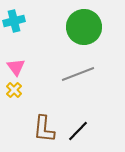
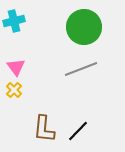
gray line: moved 3 px right, 5 px up
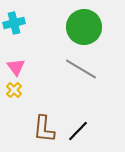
cyan cross: moved 2 px down
gray line: rotated 52 degrees clockwise
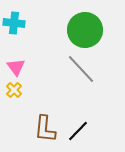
cyan cross: rotated 20 degrees clockwise
green circle: moved 1 px right, 3 px down
gray line: rotated 16 degrees clockwise
brown L-shape: moved 1 px right
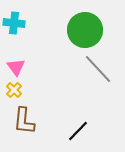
gray line: moved 17 px right
brown L-shape: moved 21 px left, 8 px up
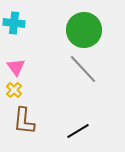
green circle: moved 1 px left
gray line: moved 15 px left
black line: rotated 15 degrees clockwise
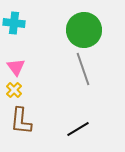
gray line: rotated 24 degrees clockwise
brown L-shape: moved 3 px left
black line: moved 2 px up
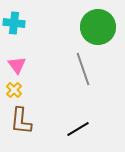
green circle: moved 14 px right, 3 px up
pink triangle: moved 1 px right, 2 px up
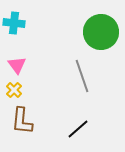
green circle: moved 3 px right, 5 px down
gray line: moved 1 px left, 7 px down
brown L-shape: moved 1 px right
black line: rotated 10 degrees counterclockwise
